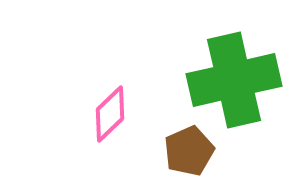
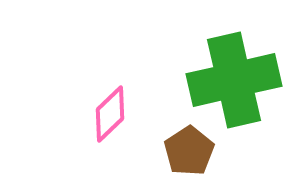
brown pentagon: rotated 9 degrees counterclockwise
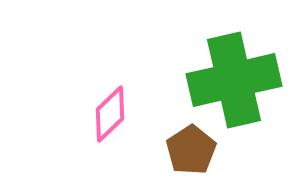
brown pentagon: moved 2 px right, 1 px up
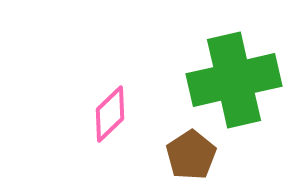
brown pentagon: moved 5 px down
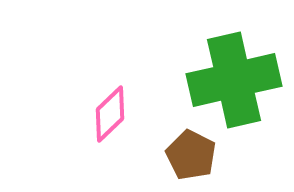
brown pentagon: rotated 12 degrees counterclockwise
